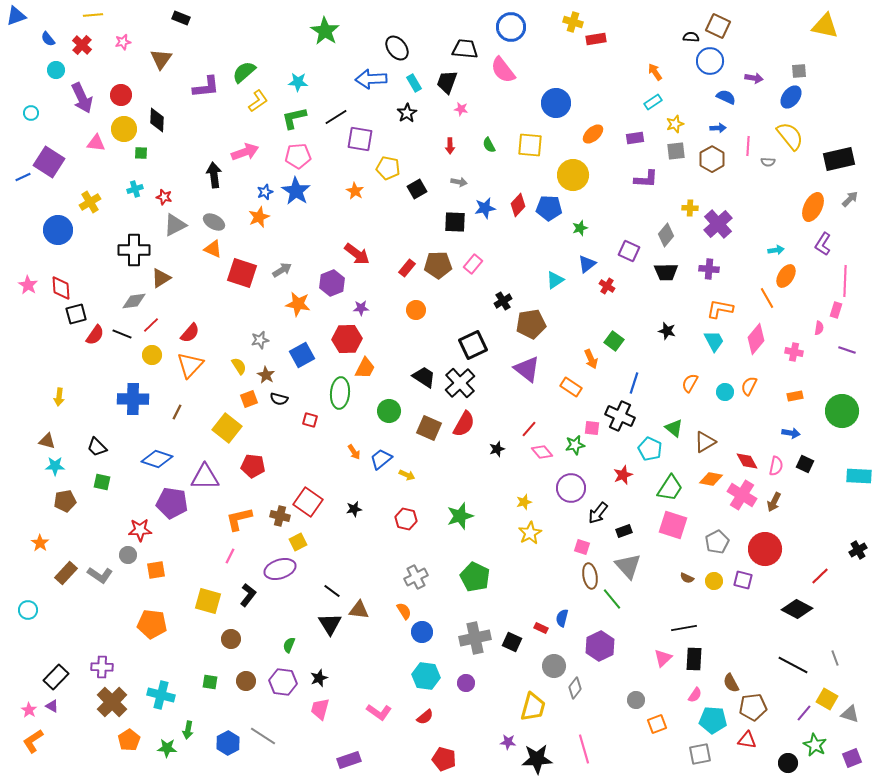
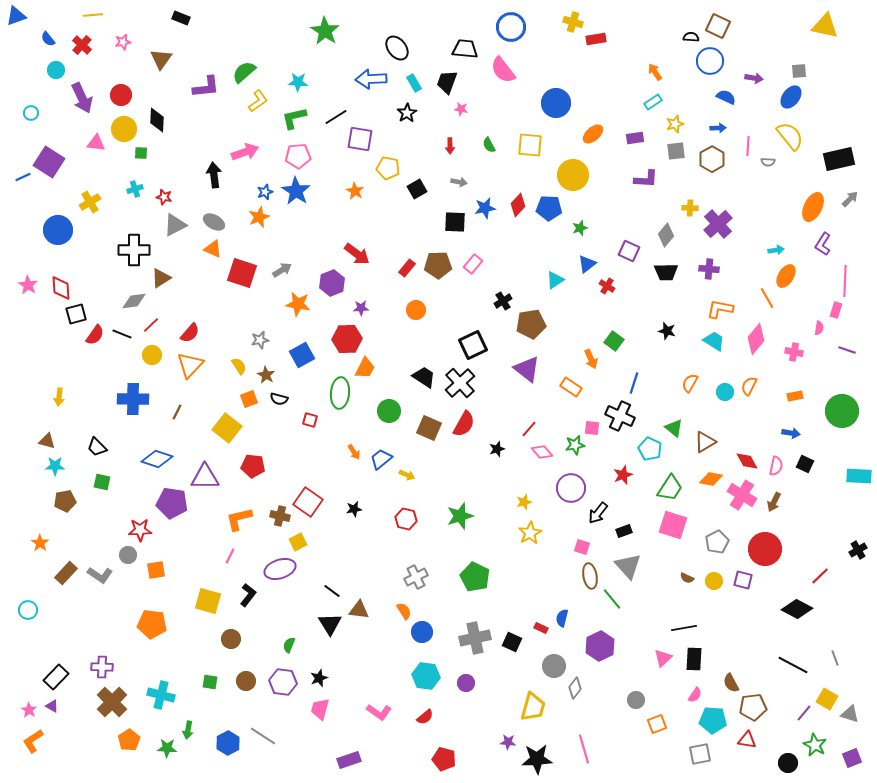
cyan trapezoid at (714, 341): rotated 30 degrees counterclockwise
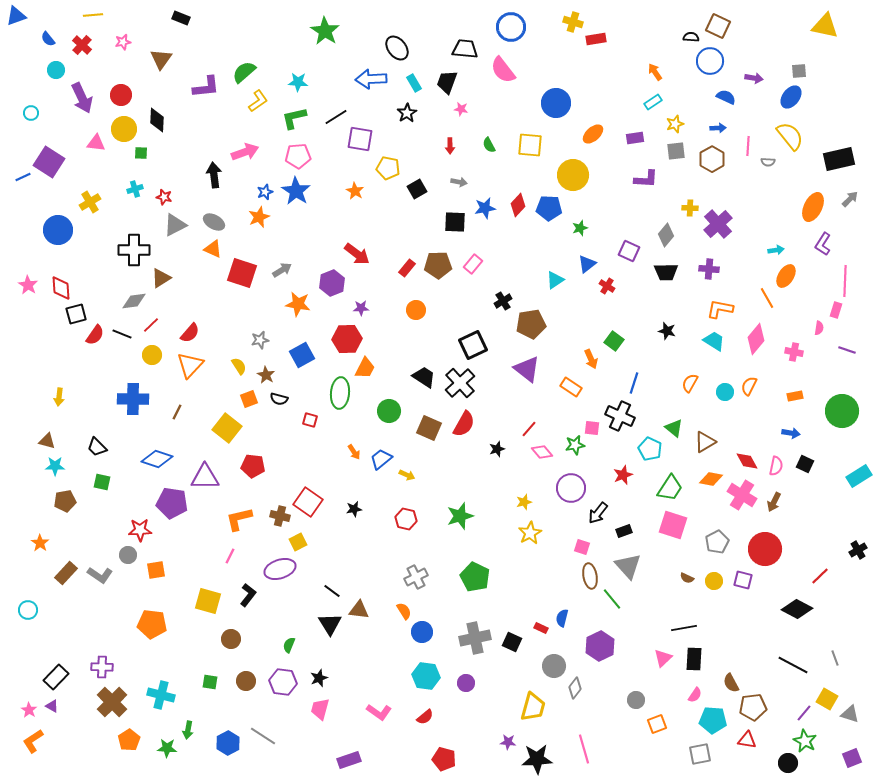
cyan rectangle at (859, 476): rotated 35 degrees counterclockwise
green star at (815, 745): moved 10 px left, 4 px up
